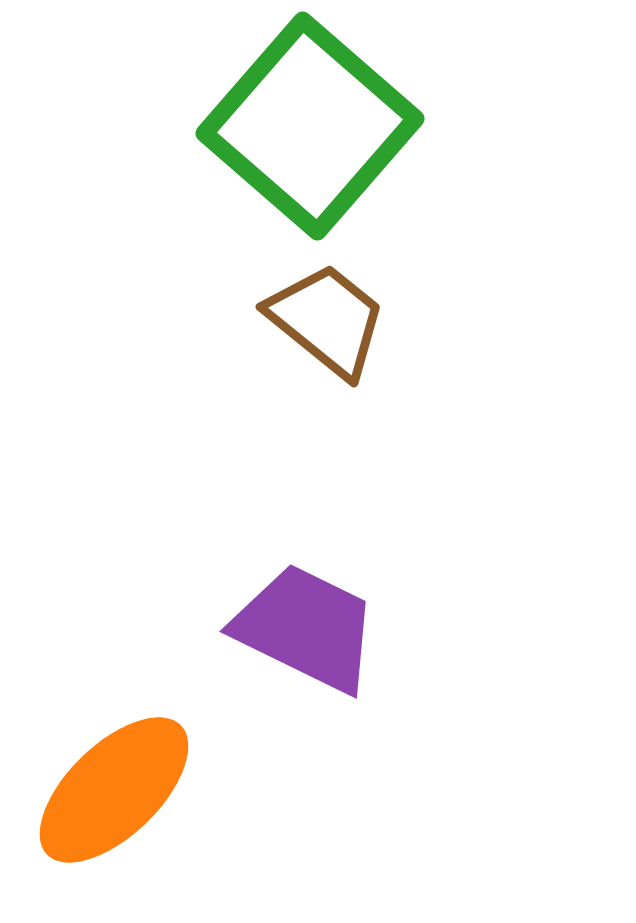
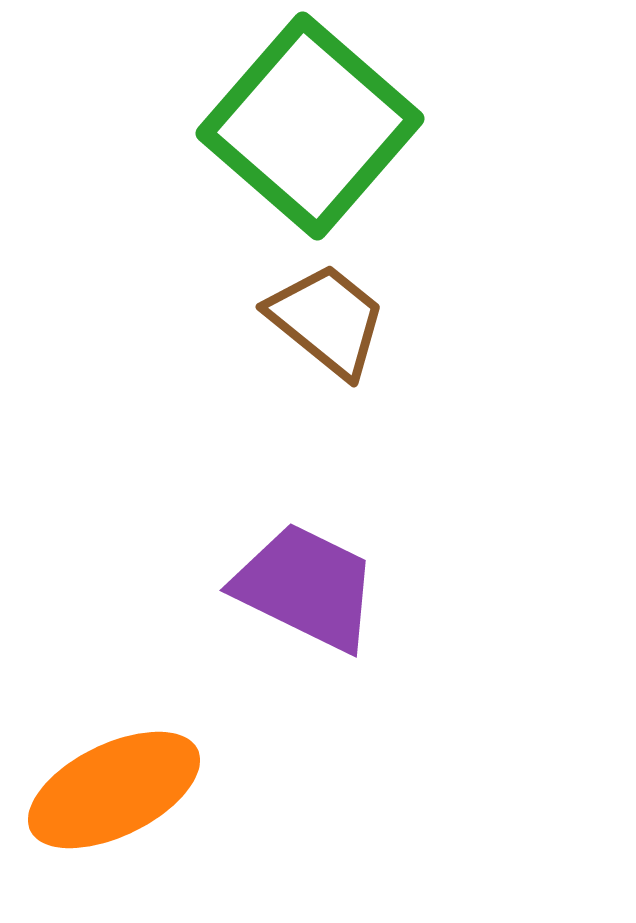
purple trapezoid: moved 41 px up
orange ellipse: rotated 18 degrees clockwise
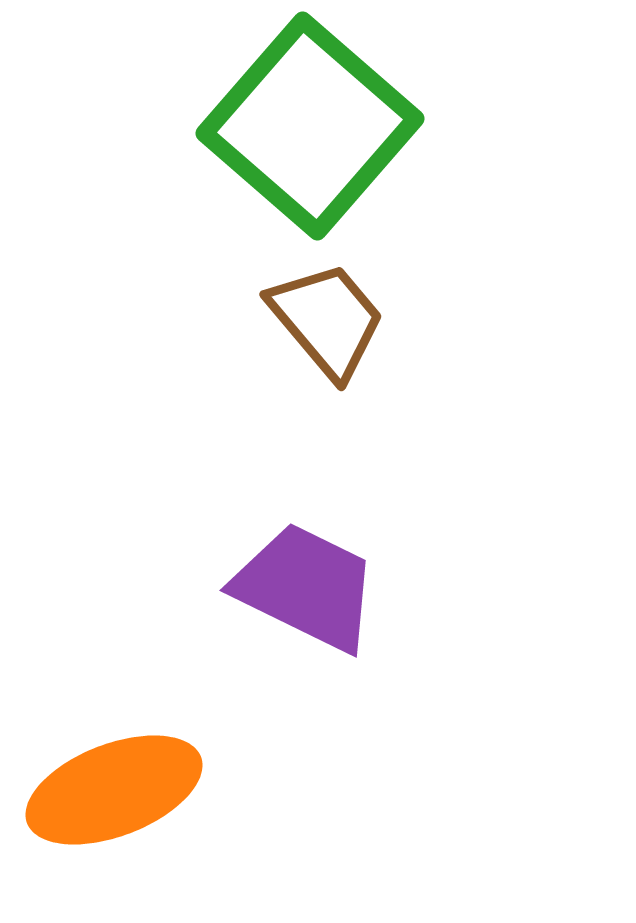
brown trapezoid: rotated 11 degrees clockwise
orange ellipse: rotated 5 degrees clockwise
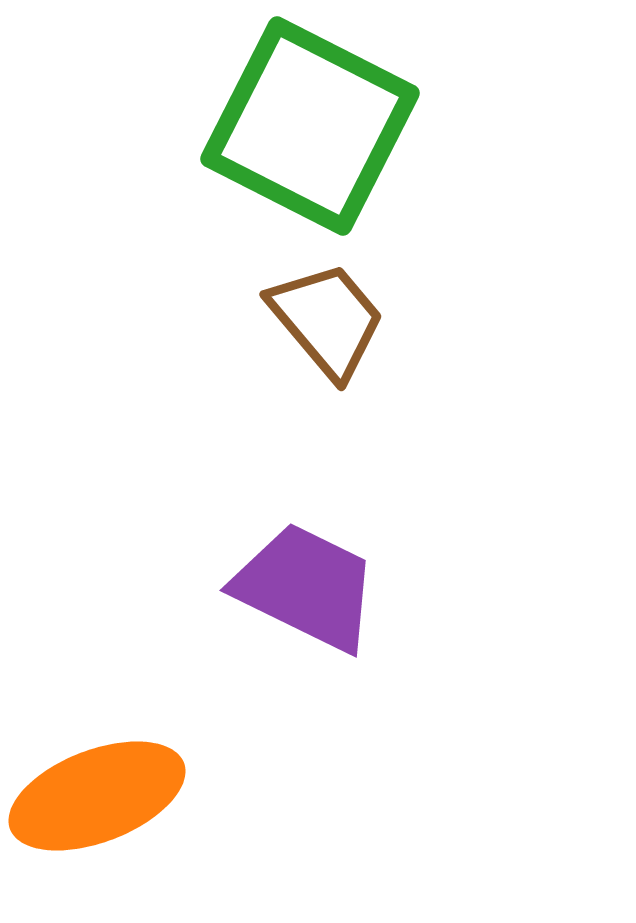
green square: rotated 14 degrees counterclockwise
orange ellipse: moved 17 px left, 6 px down
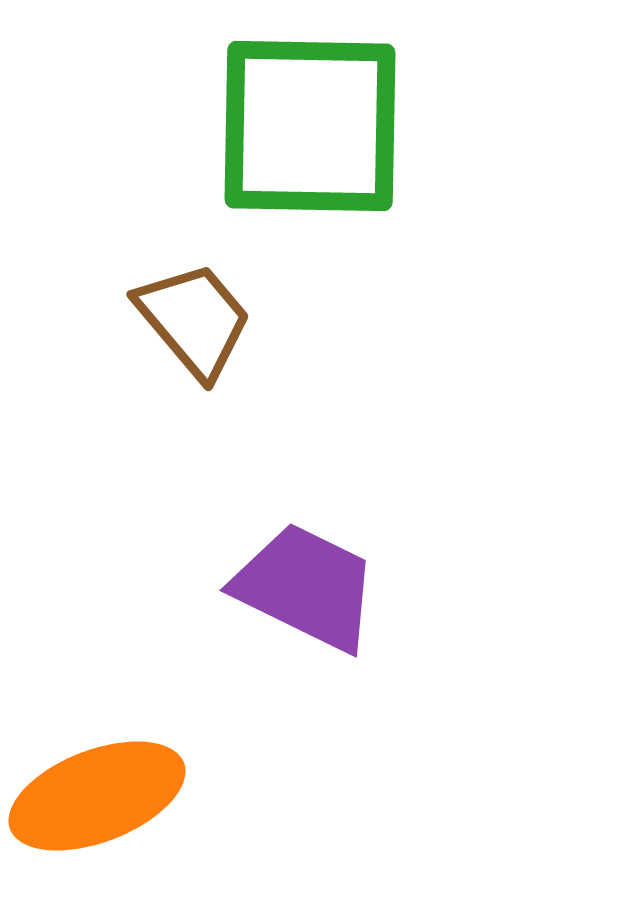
green square: rotated 26 degrees counterclockwise
brown trapezoid: moved 133 px left
